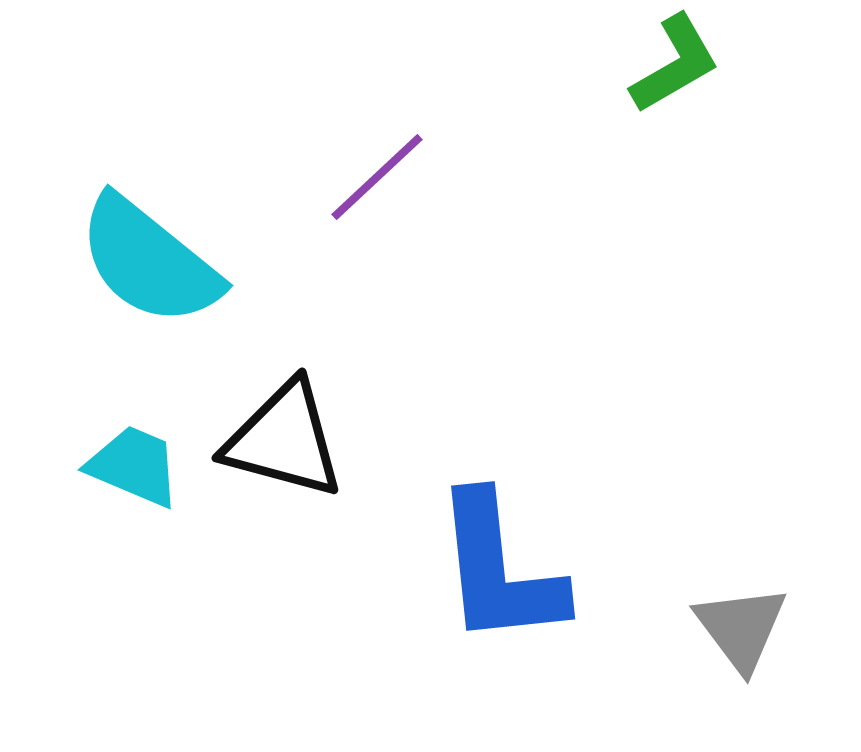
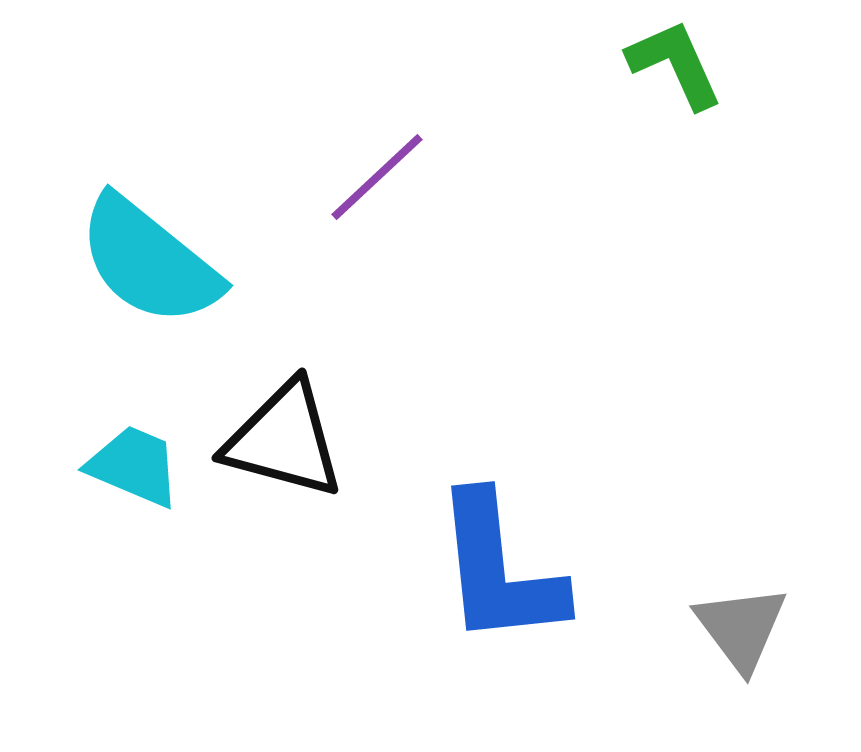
green L-shape: rotated 84 degrees counterclockwise
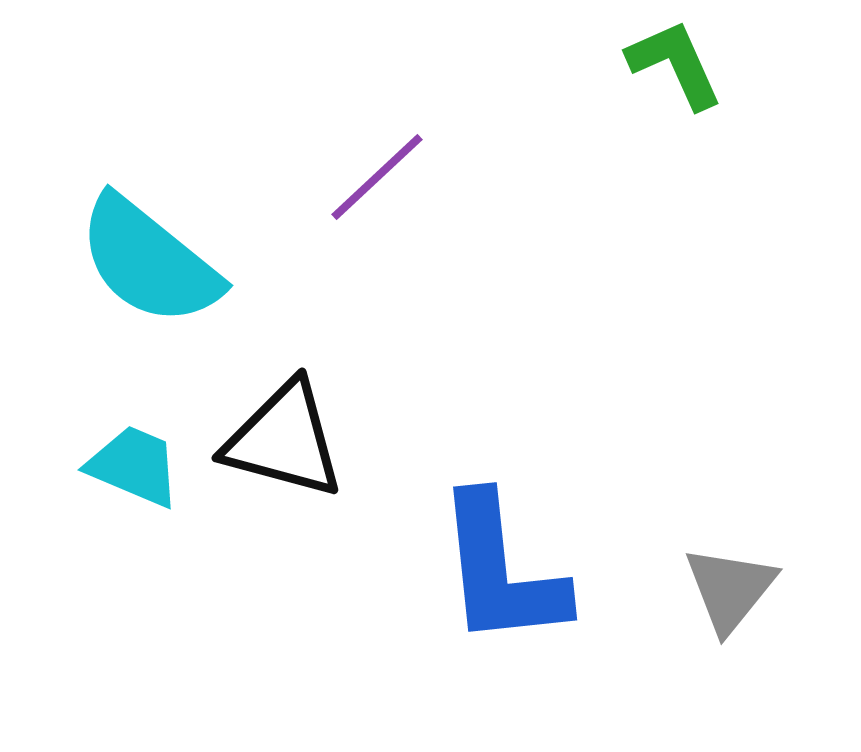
blue L-shape: moved 2 px right, 1 px down
gray triangle: moved 11 px left, 39 px up; rotated 16 degrees clockwise
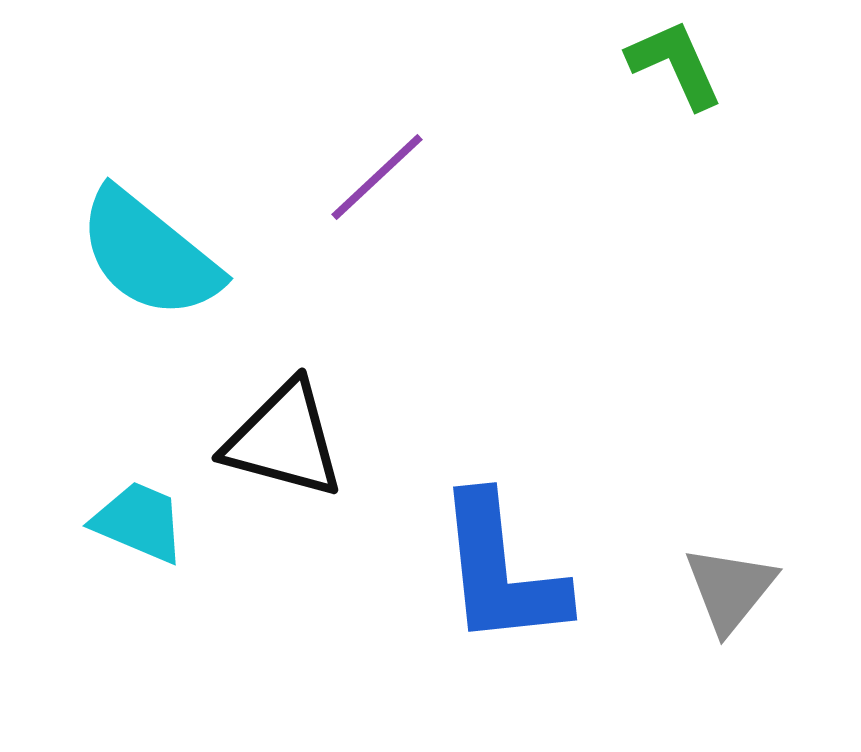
cyan semicircle: moved 7 px up
cyan trapezoid: moved 5 px right, 56 px down
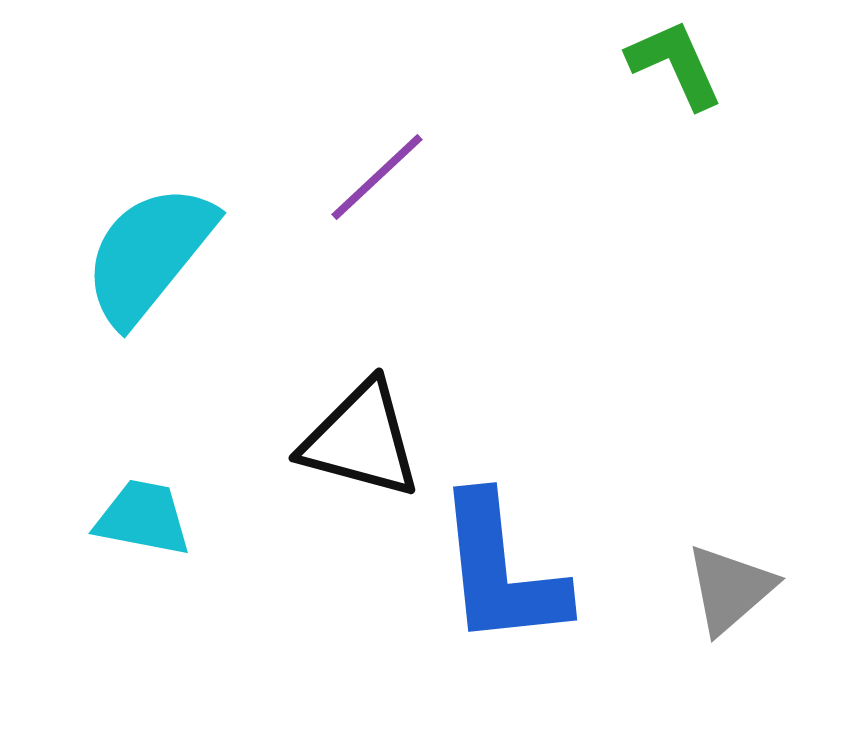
cyan semicircle: rotated 90 degrees clockwise
black triangle: moved 77 px right
cyan trapezoid: moved 4 px right, 4 px up; rotated 12 degrees counterclockwise
gray triangle: rotated 10 degrees clockwise
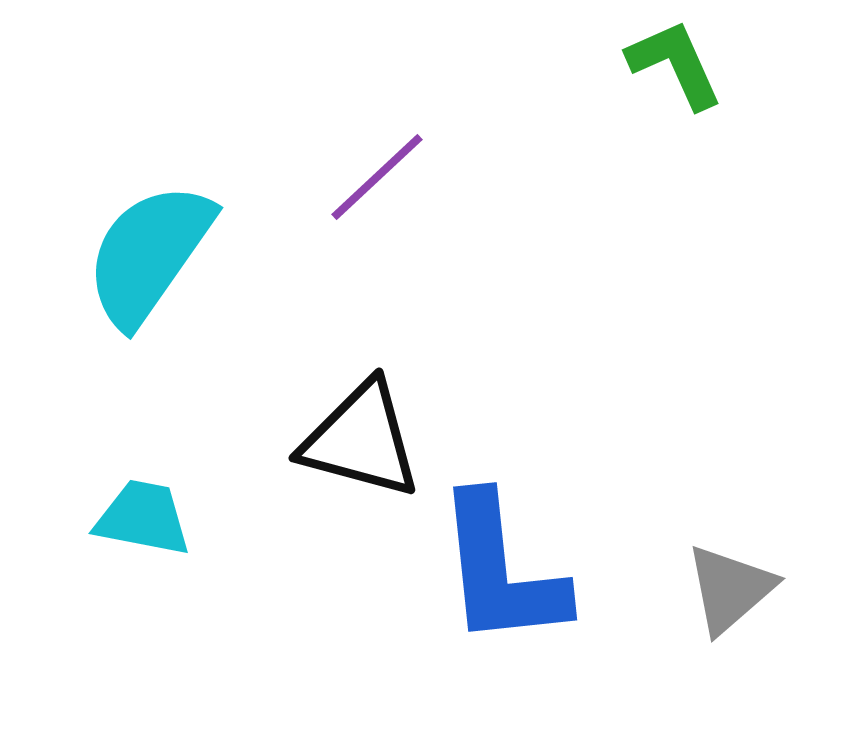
cyan semicircle: rotated 4 degrees counterclockwise
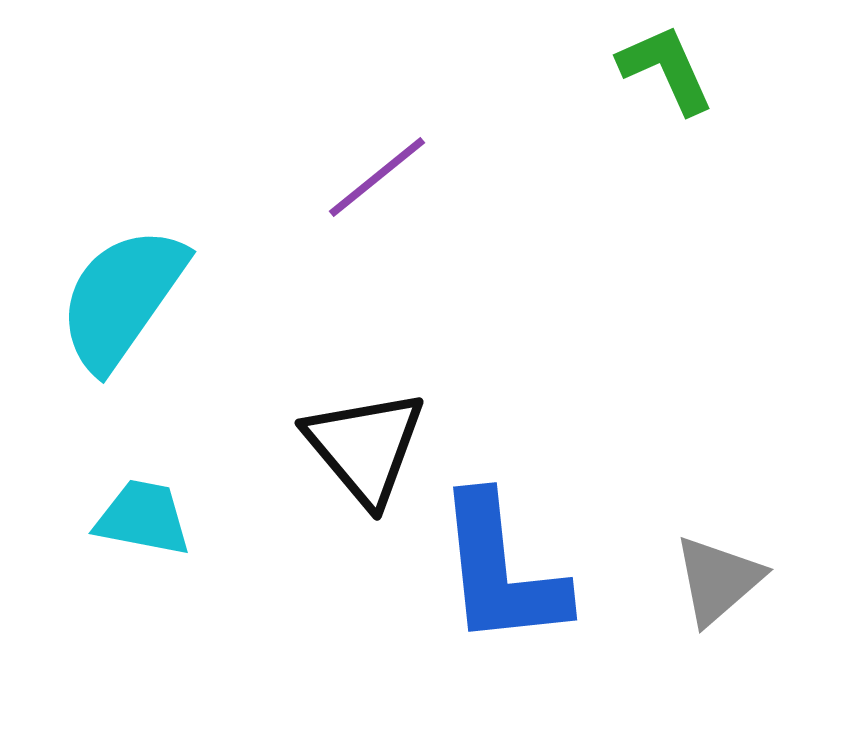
green L-shape: moved 9 px left, 5 px down
purple line: rotated 4 degrees clockwise
cyan semicircle: moved 27 px left, 44 px down
black triangle: moved 4 px right, 7 px down; rotated 35 degrees clockwise
gray triangle: moved 12 px left, 9 px up
